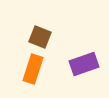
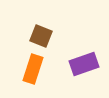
brown square: moved 1 px right, 1 px up
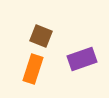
purple rectangle: moved 2 px left, 5 px up
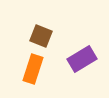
purple rectangle: rotated 12 degrees counterclockwise
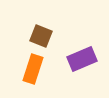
purple rectangle: rotated 8 degrees clockwise
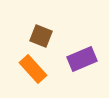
orange rectangle: rotated 60 degrees counterclockwise
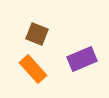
brown square: moved 4 px left, 2 px up
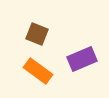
orange rectangle: moved 5 px right, 2 px down; rotated 12 degrees counterclockwise
